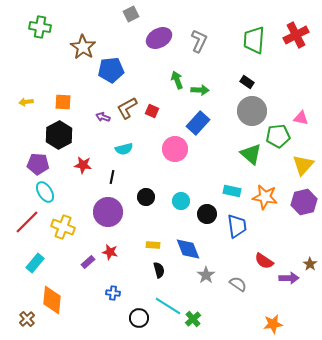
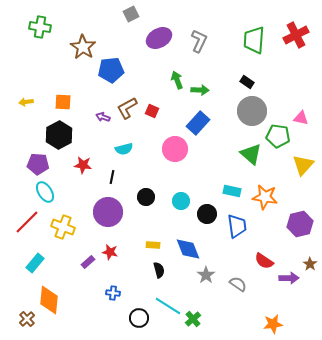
green pentagon at (278, 136): rotated 15 degrees clockwise
purple hexagon at (304, 202): moved 4 px left, 22 px down
orange diamond at (52, 300): moved 3 px left
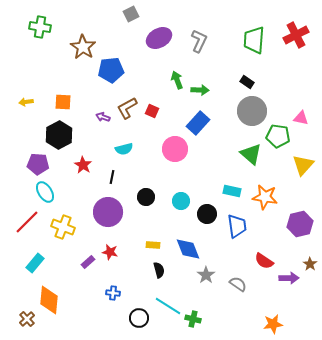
red star at (83, 165): rotated 24 degrees clockwise
green cross at (193, 319): rotated 35 degrees counterclockwise
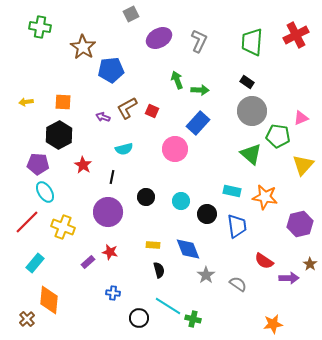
green trapezoid at (254, 40): moved 2 px left, 2 px down
pink triangle at (301, 118): rotated 35 degrees counterclockwise
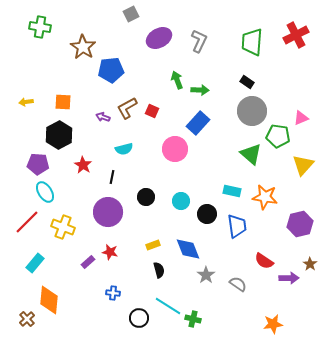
yellow rectangle at (153, 245): rotated 24 degrees counterclockwise
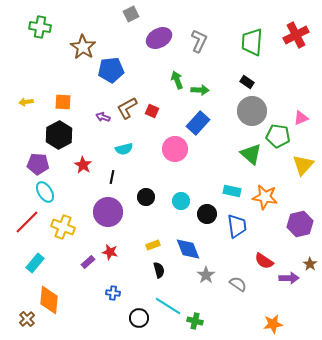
green cross at (193, 319): moved 2 px right, 2 px down
